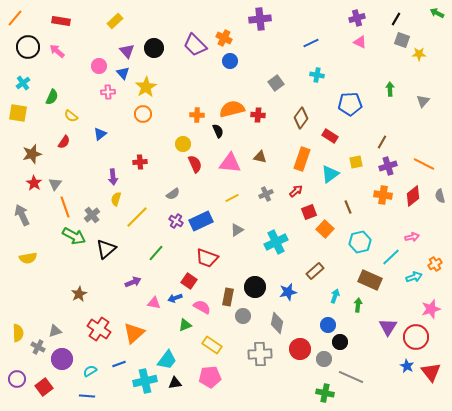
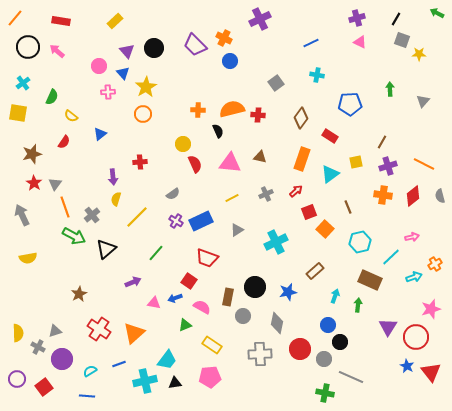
purple cross at (260, 19): rotated 20 degrees counterclockwise
orange cross at (197, 115): moved 1 px right, 5 px up
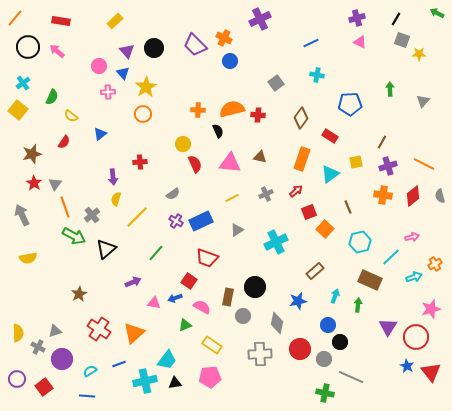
yellow square at (18, 113): moved 3 px up; rotated 30 degrees clockwise
blue star at (288, 292): moved 10 px right, 9 px down
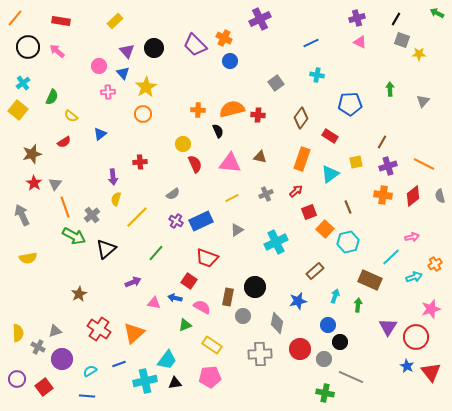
red semicircle at (64, 142): rotated 24 degrees clockwise
cyan hexagon at (360, 242): moved 12 px left
blue arrow at (175, 298): rotated 32 degrees clockwise
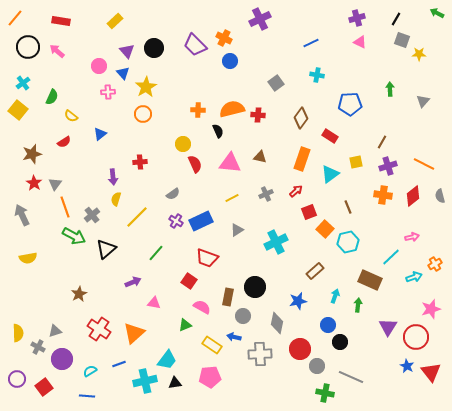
blue arrow at (175, 298): moved 59 px right, 39 px down
gray circle at (324, 359): moved 7 px left, 7 px down
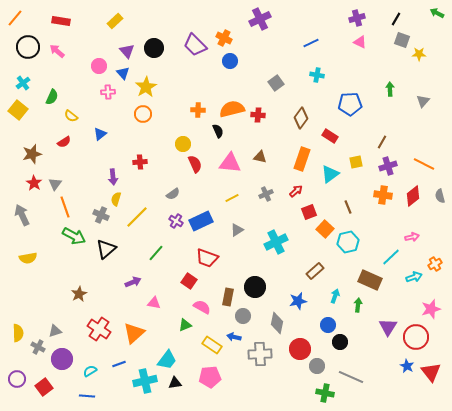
gray cross at (92, 215): moved 9 px right; rotated 28 degrees counterclockwise
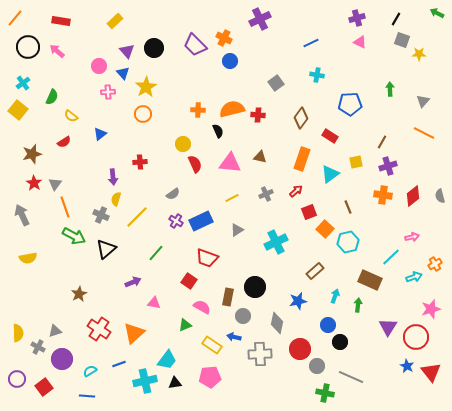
orange line at (424, 164): moved 31 px up
